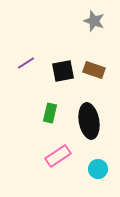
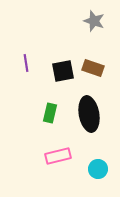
purple line: rotated 66 degrees counterclockwise
brown rectangle: moved 1 px left, 2 px up
black ellipse: moved 7 px up
pink rectangle: rotated 20 degrees clockwise
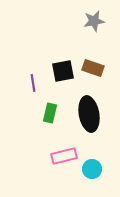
gray star: rotated 30 degrees counterclockwise
purple line: moved 7 px right, 20 px down
pink rectangle: moved 6 px right
cyan circle: moved 6 px left
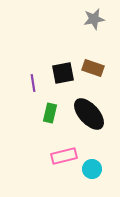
gray star: moved 2 px up
black square: moved 2 px down
black ellipse: rotated 32 degrees counterclockwise
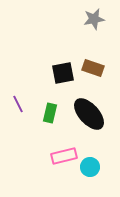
purple line: moved 15 px left, 21 px down; rotated 18 degrees counterclockwise
cyan circle: moved 2 px left, 2 px up
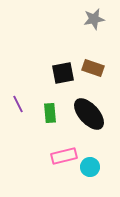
green rectangle: rotated 18 degrees counterclockwise
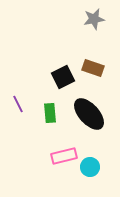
black square: moved 4 px down; rotated 15 degrees counterclockwise
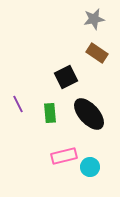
brown rectangle: moved 4 px right, 15 px up; rotated 15 degrees clockwise
black square: moved 3 px right
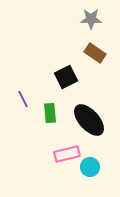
gray star: moved 3 px left; rotated 10 degrees clockwise
brown rectangle: moved 2 px left
purple line: moved 5 px right, 5 px up
black ellipse: moved 6 px down
pink rectangle: moved 3 px right, 2 px up
